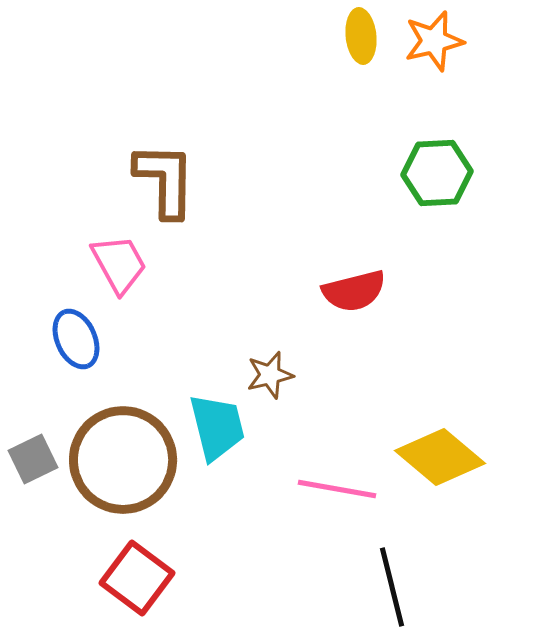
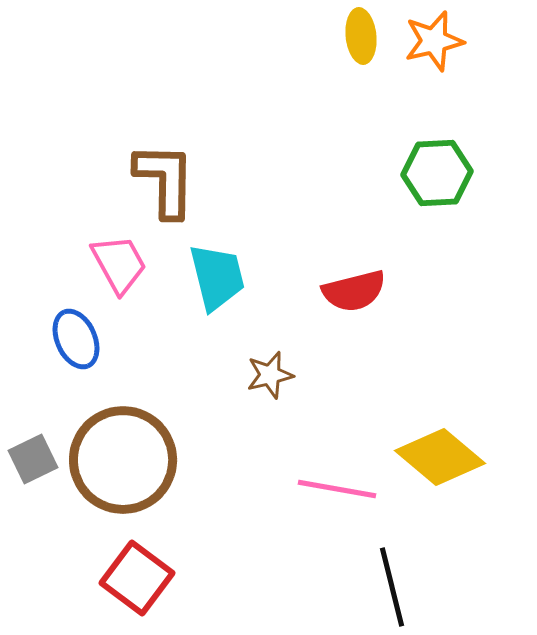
cyan trapezoid: moved 150 px up
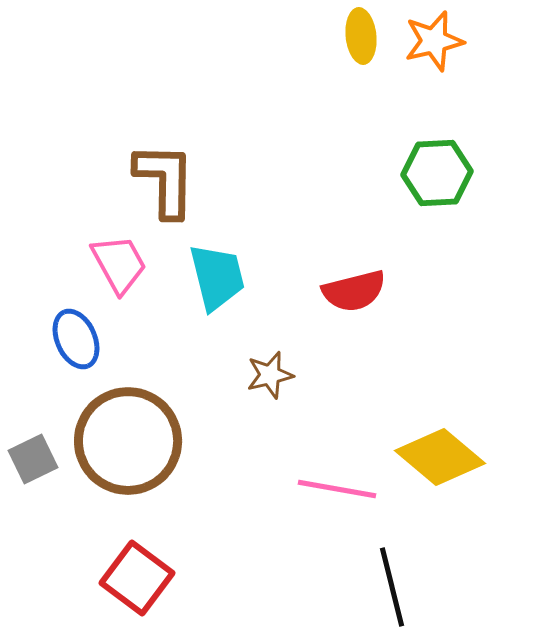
brown circle: moved 5 px right, 19 px up
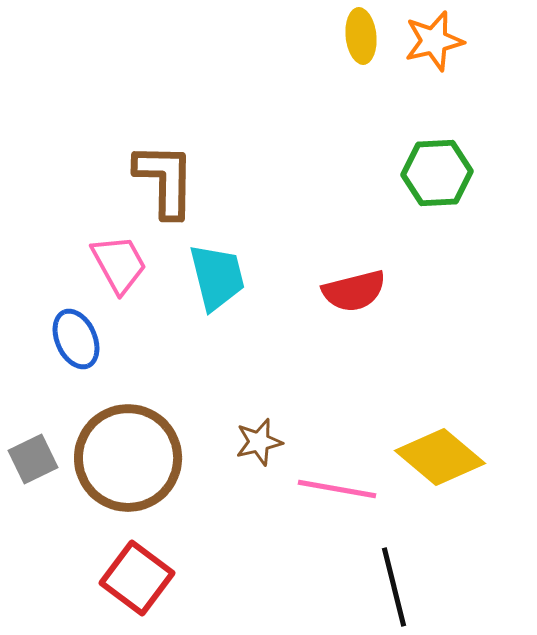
brown star: moved 11 px left, 67 px down
brown circle: moved 17 px down
black line: moved 2 px right
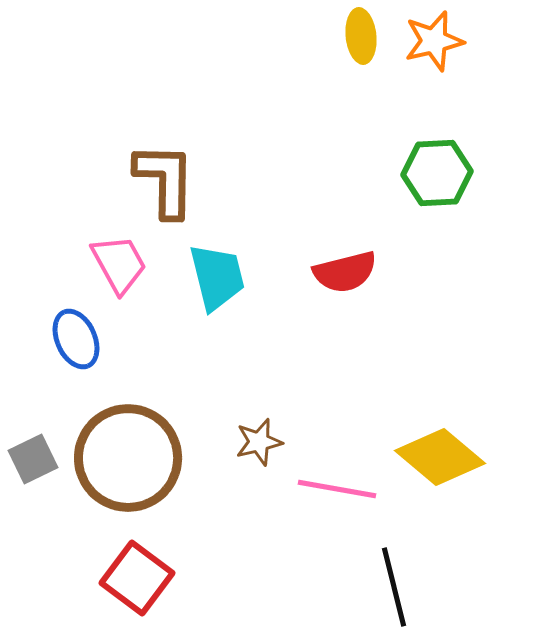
red semicircle: moved 9 px left, 19 px up
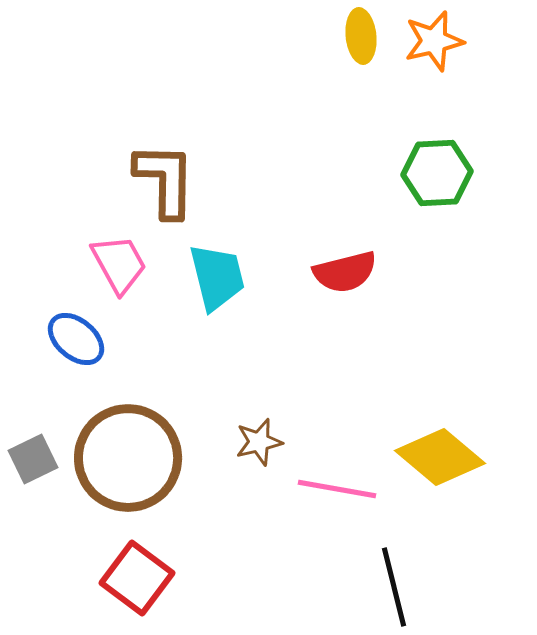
blue ellipse: rotated 26 degrees counterclockwise
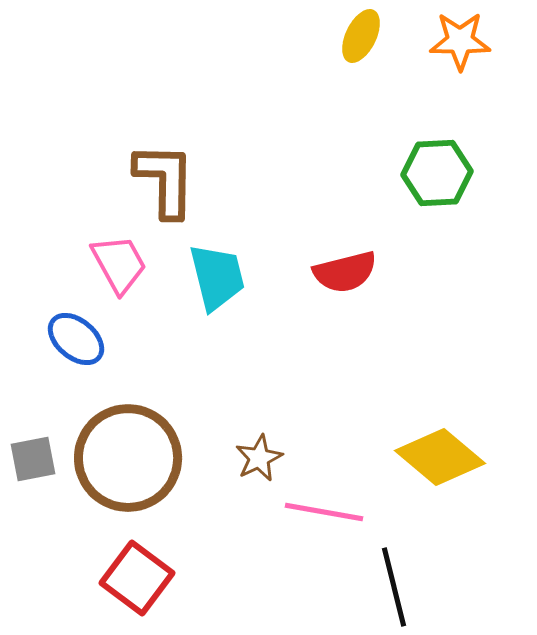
yellow ellipse: rotated 32 degrees clockwise
orange star: moved 26 px right; rotated 14 degrees clockwise
brown star: moved 16 px down; rotated 12 degrees counterclockwise
gray square: rotated 15 degrees clockwise
pink line: moved 13 px left, 23 px down
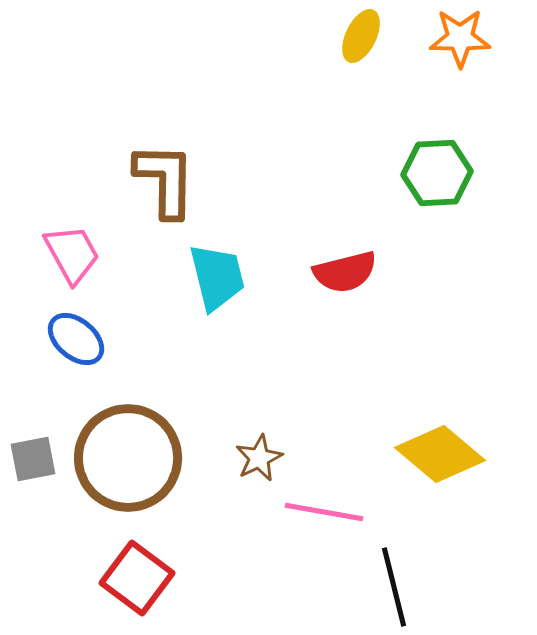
orange star: moved 3 px up
pink trapezoid: moved 47 px left, 10 px up
yellow diamond: moved 3 px up
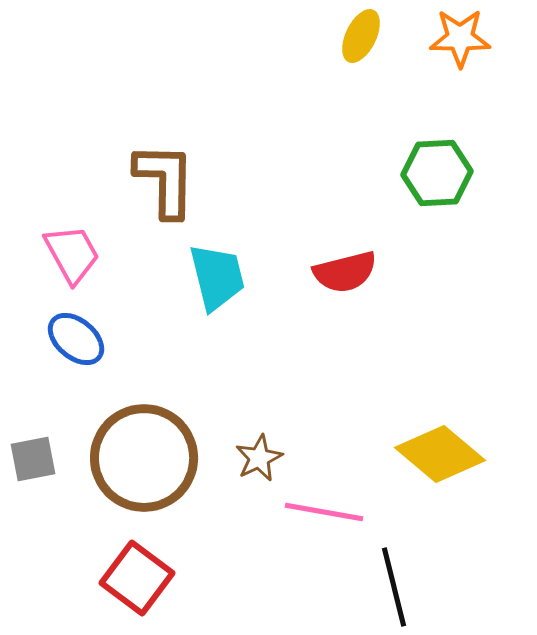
brown circle: moved 16 px right
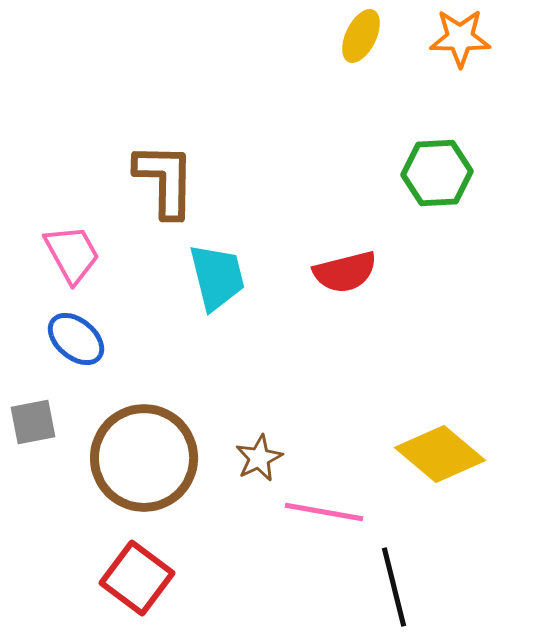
gray square: moved 37 px up
